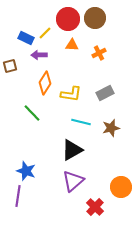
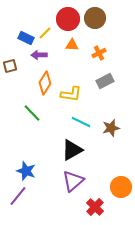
gray rectangle: moved 12 px up
cyan line: rotated 12 degrees clockwise
purple line: rotated 30 degrees clockwise
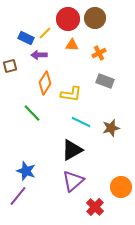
gray rectangle: rotated 48 degrees clockwise
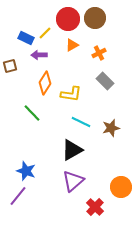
orange triangle: rotated 32 degrees counterclockwise
gray rectangle: rotated 24 degrees clockwise
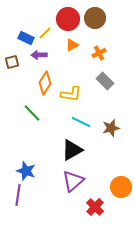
brown square: moved 2 px right, 4 px up
purple line: moved 1 px up; rotated 30 degrees counterclockwise
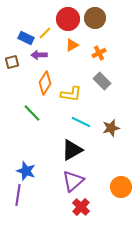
gray rectangle: moved 3 px left
red cross: moved 14 px left
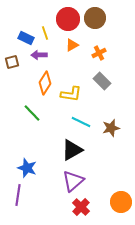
yellow line: rotated 64 degrees counterclockwise
blue star: moved 1 px right, 3 px up
orange circle: moved 15 px down
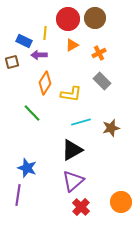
yellow line: rotated 24 degrees clockwise
blue rectangle: moved 2 px left, 3 px down
cyan line: rotated 42 degrees counterclockwise
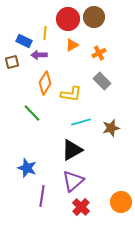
brown circle: moved 1 px left, 1 px up
purple line: moved 24 px right, 1 px down
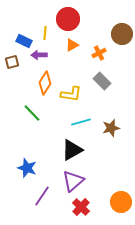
brown circle: moved 28 px right, 17 px down
purple line: rotated 25 degrees clockwise
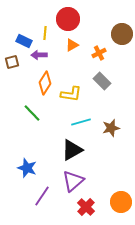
red cross: moved 5 px right
